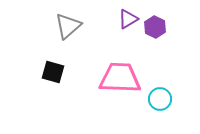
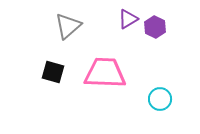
pink trapezoid: moved 15 px left, 5 px up
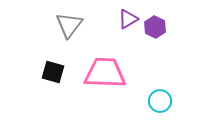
gray triangle: moved 1 px right, 1 px up; rotated 12 degrees counterclockwise
cyan circle: moved 2 px down
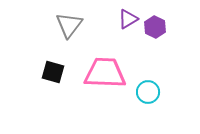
cyan circle: moved 12 px left, 9 px up
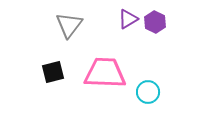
purple hexagon: moved 5 px up
black square: rotated 30 degrees counterclockwise
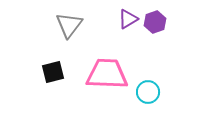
purple hexagon: rotated 15 degrees clockwise
pink trapezoid: moved 2 px right, 1 px down
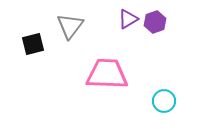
gray triangle: moved 1 px right, 1 px down
black square: moved 20 px left, 28 px up
cyan circle: moved 16 px right, 9 px down
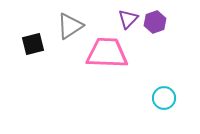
purple triangle: rotated 15 degrees counterclockwise
gray triangle: rotated 20 degrees clockwise
pink trapezoid: moved 21 px up
cyan circle: moved 3 px up
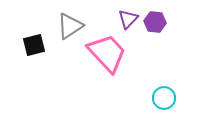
purple hexagon: rotated 25 degrees clockwise
black square: moved 1 px right, 1 px down
pink trapezoid: rotated 45 degrees clockwise
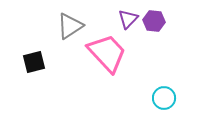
purple hexagon: moved 1 px left, 1 px up
black square: moved 17 px down
